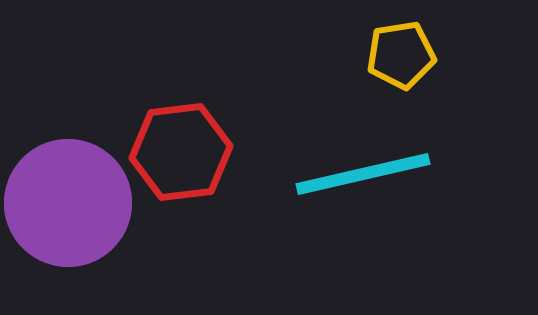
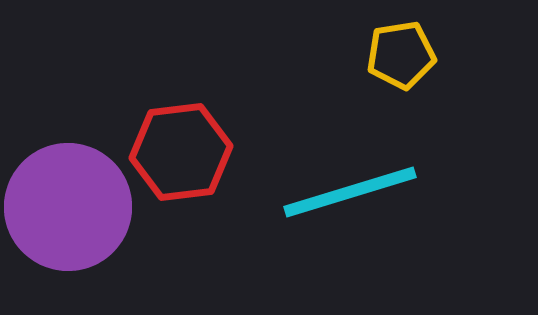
cyan line: moved 13 px left, 18 px down; rotated 4 degrees counterclockwise
purple circle: moved 4 px down
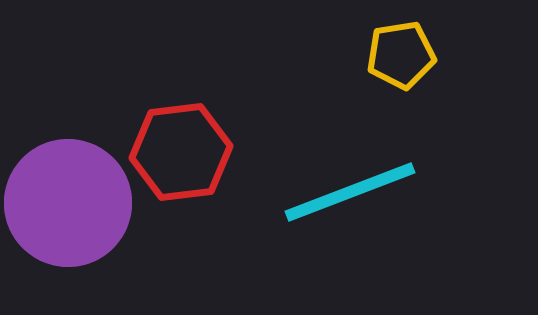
cyan line: rotated 4 degrees counterclockwise
purple circle: moved 4 px up
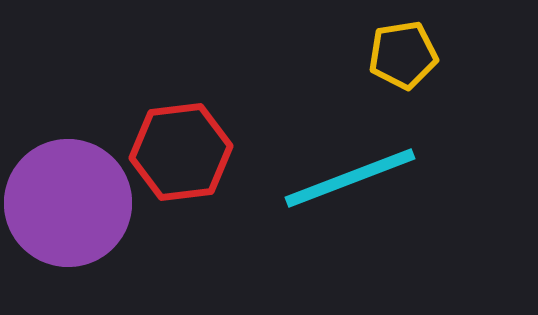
yellow pentagon: moved 2 px right
cyan line: moved 14 px up
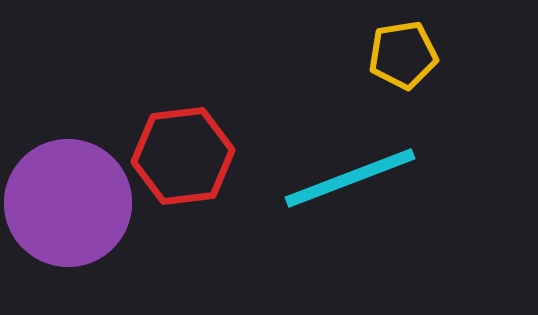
red hexagon: moved 2 px right, 4 px down
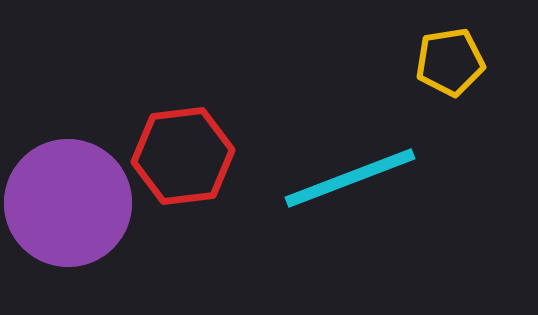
yellow pentagon: moved 47 px right, 7 px down
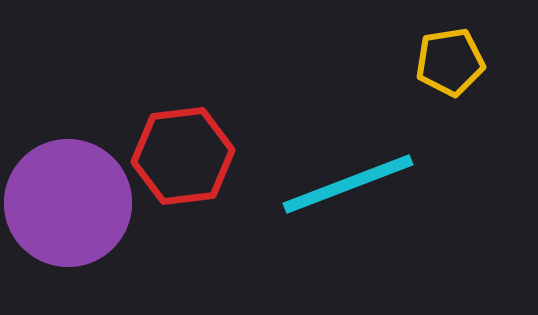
cyan line: moved 2 px left, 6 px down
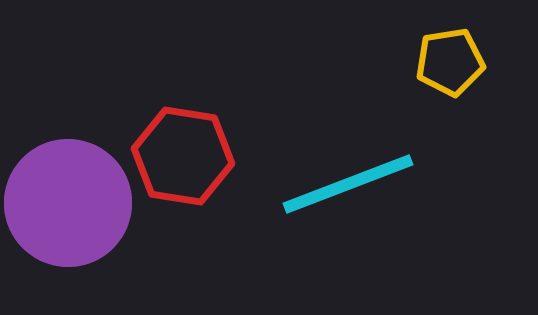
red hexagon: rotated 16 degrees clockwise
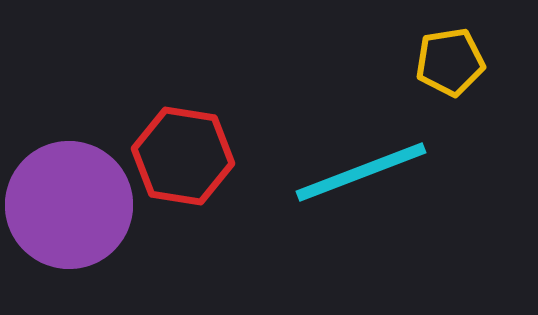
cyan line: moved 13 px right, 12 px up
purple circle: moved 1 px right, 2 px down
